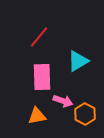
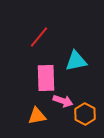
cyan triangle: moved 2 px left; rotated 20 degrees clockwise
pink rectangle: moved 4 px right, 1 px down
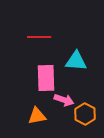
red line: rotated 50 degrees clockwise
cyan triangle: rotated 15 degrees clockwise
pink arrow: moved 1 px right, 1 px up
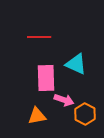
cyan triangle: moved 3 px down; rotated 20 degrees clockwise
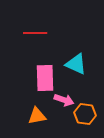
red line: moved 4 px left, 4 px up
pink rectangle: moved 1 px left
orange hexagon: rotated 20 degrees counterclockwise
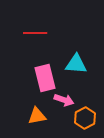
cyan triangle: rotated 20 degrees counterclockwise
pink rectangle: rotated 12 degrees counterclockwise
orange hexagon: moved 4 px down; rotated 25 degrees clockwise
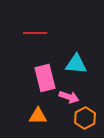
pink arrow: moved 5 px right, 3 px up
orange triangle: moved 1 px right; rotated 12 degrees clockwise
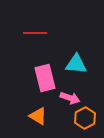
pink arrow: moved 1 px right, 1 px down
orange triangle: rotated 30 degrees clockwise
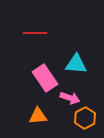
pink rectangle: rotated 20 degrees counterclockwise
orange triangle: rotated 36 degrees counterclockwise
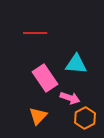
orange triangle: rotated 42 degrees counterclockwise
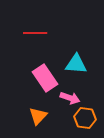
orange hexagon: rotated 25 degrees counterclockwise
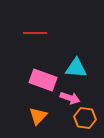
cyan triangle: moved 4 px down
pink rectangle: moved 2 px left, 2 px down; rotated 36 degrees counterclockwise
